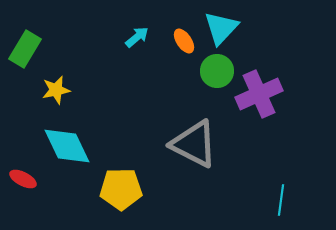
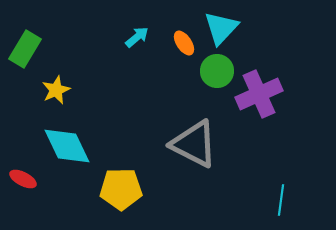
orange ellipse: moved 2 px down
yellow star: rotated 12 degrees counterclockwise
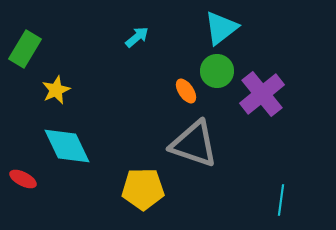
cyan triangle: rotated 9 degrees clockwise
orange ellipse: moved 2 px right, 48 px down
purple cross: moved 3 px right; rotated 15 degrees counterclockwise
gray triangle: rotated 8 degrees counterclockwise
yellow pentagon: moved 22 px right
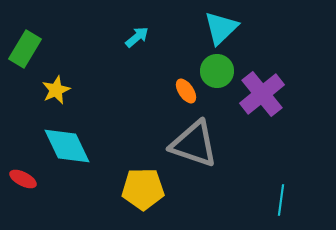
cyan triangle: rotated 6 degrees counterclockwise
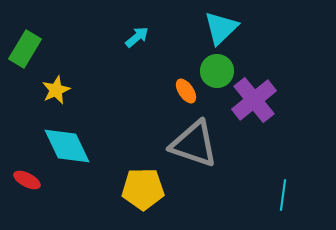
purple cross: moved 8 px left, 6 px down
red ellipse: moved 4 px right, 1 px down
cyan line: moved 2 px right, 5 px up
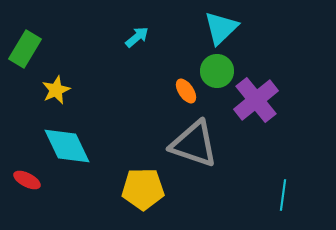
purple cross: moved 2 px right
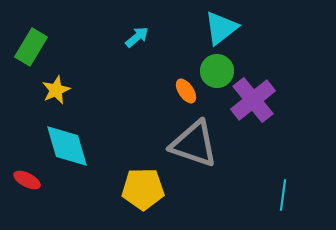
cyan triangle: rotated 6 degrees clockwise
green rectangle: moved 6 px right, 2 px up
purple cross: moved 3 px left
cyan diamond: rotated 9 degrees clockwise
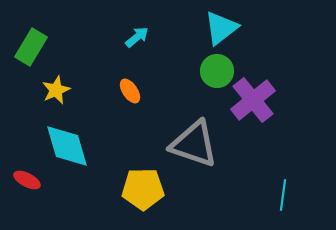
orange ellipse: moved 56 px left
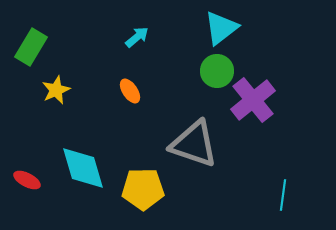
cyan diamond: moved 16 px right, 22 px down
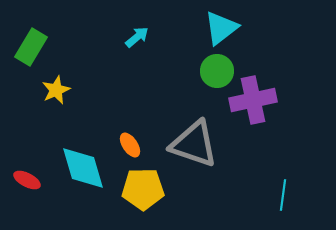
orange ellipse: moved 54 px down
purple cross: rotated 27 degrees clockwise
